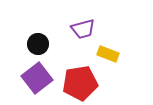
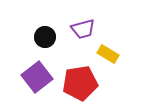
black circle: moved 7 px right, 7 px up
yellow rectangle: rotated 10 degrees clockwise
purple square: moved 1 px up
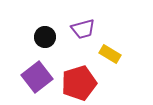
yellow rectangle: moved 2 px right
red pentagon: moved 1 px left; rotated 8 degrees counterclockwise
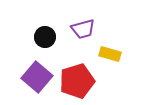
yellow rectangle: rotated 15 degrees counterclockwise
purple square: rotated 12 degrees counterclockwise
red pentagon: moved 2 px left, 2 px up
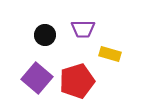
purple trapezoid: rotated 15 degrees clockwise
black circle: moved 2 px up
purple square: moved 1 px down
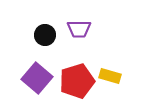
purple trapezoid: moved 4 px left
yellow rectangle: moved 22 px down
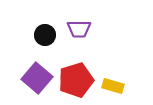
yellow rectangle: moved 3 px right, 10 px down
red pentagon: moved 1 px left, 1 px up
